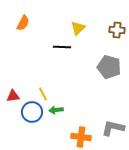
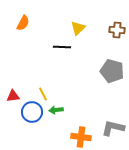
gray pentagon: moved 3 px right, 4 px down
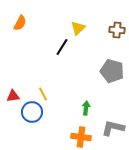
orange semicircle: moved 3 px left
black line: rotated 60 degrees counterclockwise
green arrow: moved 30 px right, 2 px up; rotated 104 degrees clockwise
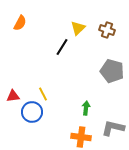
brown cross: moved 10 px left; rotated 14 degrees clockwise
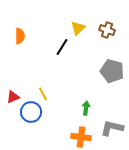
orange semicircle: moved 13 px down; rotated 28 degrees counterclockwise
red triangle: moved 1 px down; rotated 16 degrees counterclockwise
blue circle: moved 1 px left
gray L-shape: moved 1 px left
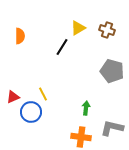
yellow triangle: rotated 14 degrees clockwise
